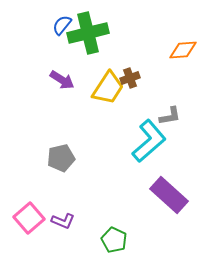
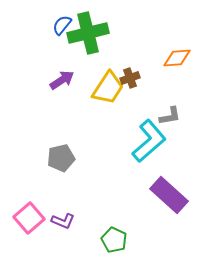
orange diamond: moved 6 px left, 8 px down
purple arrow: rotated 65 degrees counterclockwise
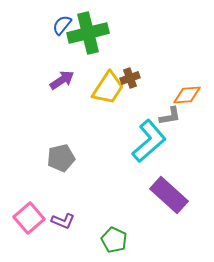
orange diamond: moved 10 px right, 37 px down
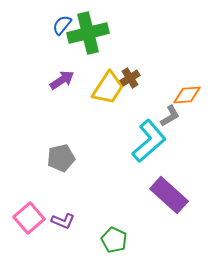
brown cross: rotated 12 degrees counterclockwise
gray L-shape: rotated 20 degrees counterclockwise
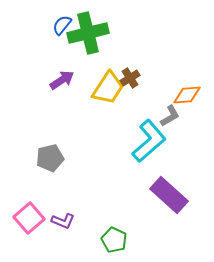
gray pentagon: moved 11 px left
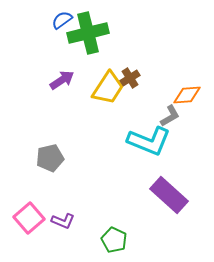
blue semicircle: moved 5 px up; rotated 15 degrees clockwise
cyan L-shape: rotated 63 degrees clockwise
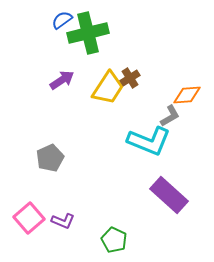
gray pentagon: rotated 12 degrees counterclockwise
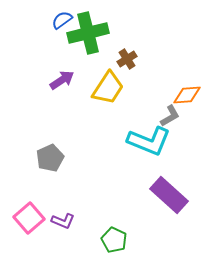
brown cross: moved 3 px left, 19 px up
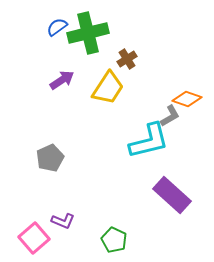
blue semicircle: moved 5 px left, 7 px down
orange diamond: moved 4 px down; rotated 24 degrees clockwise
cyan L-shape: rotated 36 degrees counterclockwise
purple rectangle: moved 3 px right
pink square: moved 5 px right, 20 px down
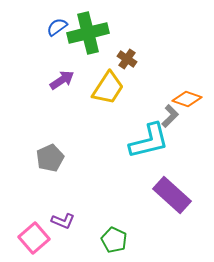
brown cross: rotated 24 degrees counterclockwise
gray L-shape: rotated 15 degrees counterclockwise
